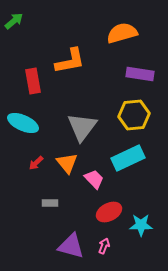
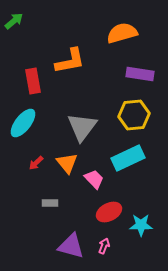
cyan ellipse: rotated 76 degrees counterclockwise
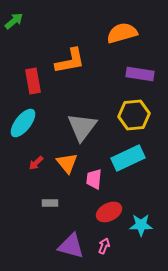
pink trapezoid: rotated 130 degrees counterclockwise
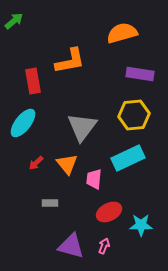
orange triangle: moved 1 px down
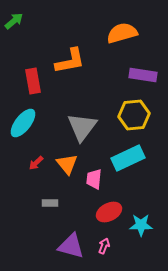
purple rectangle: moved 3 px right, 1 px down
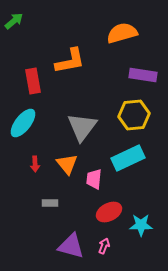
red arrow: moved 1 px left, 1 px down; rotated 49 degrees counterclockwise
